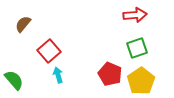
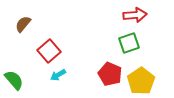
green square: moved 8 px left, 5 px up
cyan arrow: rotated 105 degrees counterclockwise
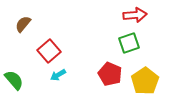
yellow pentagon: moved 4 px right
